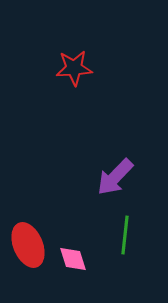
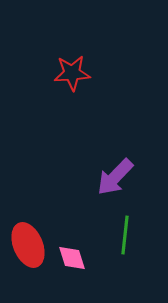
red star: moved 2 px left, 5 px down
pink diamond: moved 1 px left, 1 px up
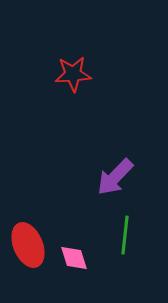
red star: moved 1 px right, 1 px down
pink diamond: moved 2 px right
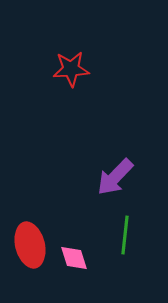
red star: moved 2 px left, 5 px up
red ellipse: moved 2 px right; rotated 9 degrees clockwise
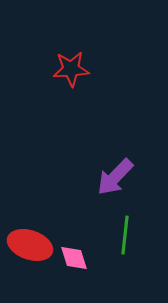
red ellipse: rotated 57 degrees counterclockwise
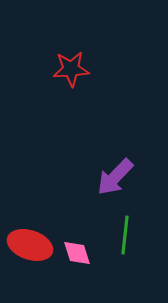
pink diamond: moved 3 px right, 5 px up
